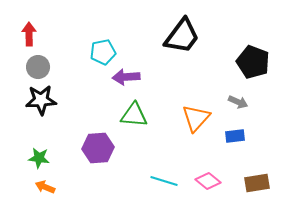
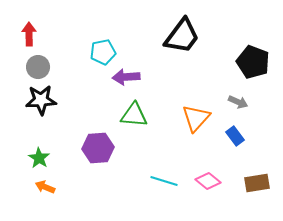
blue rectangle: rotated 60 degrees clockwise
green star: rotated 25 degrees clockwise
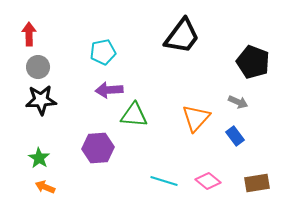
purple arrow: moved 17 px left, 13 px down
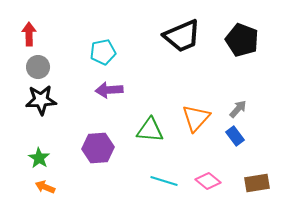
black trapezoid: rotated 30 degrees clockwise
black pentagon: moved 11 px left, 22 px up
gray arrow: moved 7 px down; rotated 72 degrees counterclockwise
green triangle: moved 16 px right, 15 px down
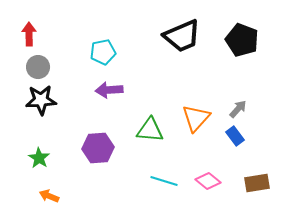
orange arrow: moved 4 px right, 9 px down
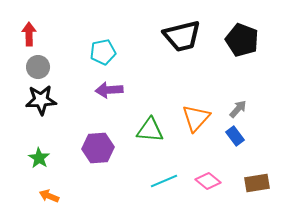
black trapezoid: rotated 9 degrees clockwise
cyan line: rotated 40 degrees counterclockwise
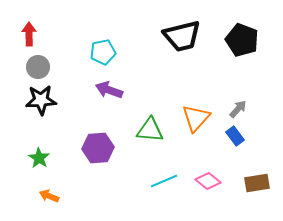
purple arrow: rotated 24 degrees clockwise
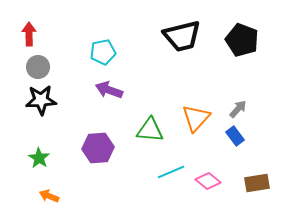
cyan line: moved 7 px right, 9 px up
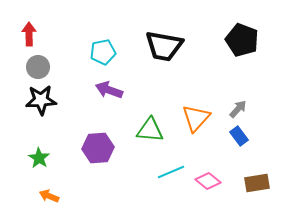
black trapezoid: moved 18 px left, 10 px down; rotated 24 degrees clockwise
blue rectangle: moved 4 px right
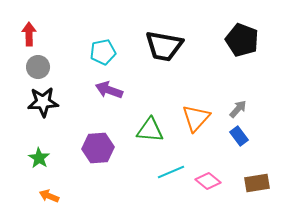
black star: moved 2 px right, 2 px down
